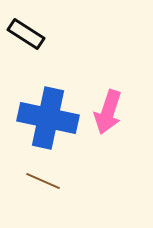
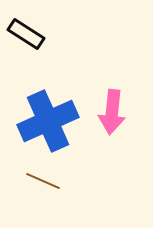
pink arrow: moved 4 px right; rotated 12 degrees counterclockwise
blue cross: moved 3 px down; rotated 36 degrees counterclockwise
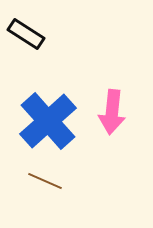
blue cross: rotated 18 degrees counterclockwise
brown line: moved 2 px right
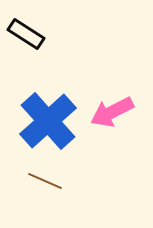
pink arrow: rotated 57 degrees clockwise
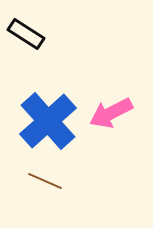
pink arrow: moved 1 px left, 1 px down
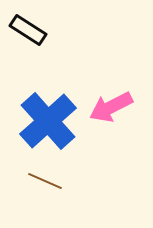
black rectangle: moved 2 px right, 4 px up
pink arrow: moved 6 px up
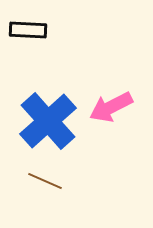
black rectangle: rotated 30 degrees counterclockwise
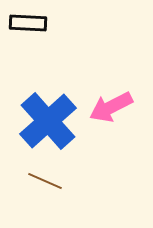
black rectangle: moved 7 px up
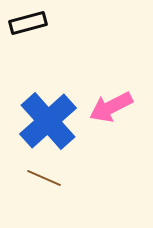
black rectangle: rotated 18 degrees counterclockwise
brown line: moved 1 px left, 3 px up
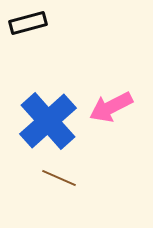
brown line: moved 15 px right
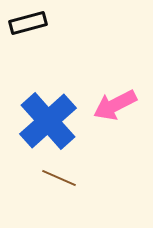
pink arrow: moved 4 px right, 2 px up
